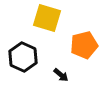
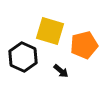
yellow square: moved 3 px right, 13 px down
black arrow: moved 4 px up
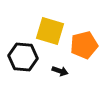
black hexagon: rotated 20 degrees counterclockwise
black arrow: moved 1 px left; rotated 21 degrees counterclockwise
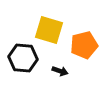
yellow square: moved 1 px left, 1 px up
black hexagon: moved 1 px down
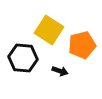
yellow square: rotated 16 degrees clockwise
orange pentagon: moved 2 px left
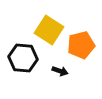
orange pentagon: moved 1 px left
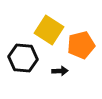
black arrow: rotated 21 degrees counterclockwise
